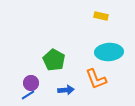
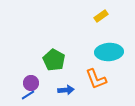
yellow rectangle: rotated 48 degrees counterclockwise
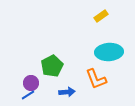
green pentagon: moved 2 px left, 6 px down; rotated 15 degrees clockwise
blue arrow: moved 1 px right, 2 px down
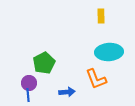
yellow rectangle: rotated 56 degrees counterclockwise
green pentagon: moved 8 px left, 3 px up
purple circle: moved 2 px left
blue line: rotated 64 degrees counterclockwise
